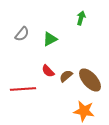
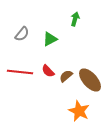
green arrow: moved 6 px left, 1 px down
red line: moved 3 px left, 17 px up; rotated 10 degrees clockwise
orange star: moved 5 px left; rotated 15 degrees clockwise
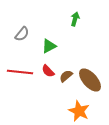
green triangle: moved 1 px left, 7 px down
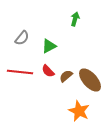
gray semicircle: moved 4 px down
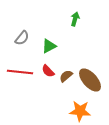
orange star: moved 1 px right; rotated 20 degrees counterclockwise
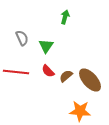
green arrow: moved 10 px left, 2 px up
gray semicircle: rotated 63 degrees counterclockwise
green triangle: moved 3 px left; rotated 28 degrees counterclockwise
red line: moved 4 px left
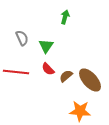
red semicircle: moved 2 px up
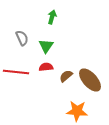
green arrow: moved 13 px left
red semicircle: moved 2 px left, 2 px up; rotated 128 degrees clockwise
orange star: moved 3 px left
